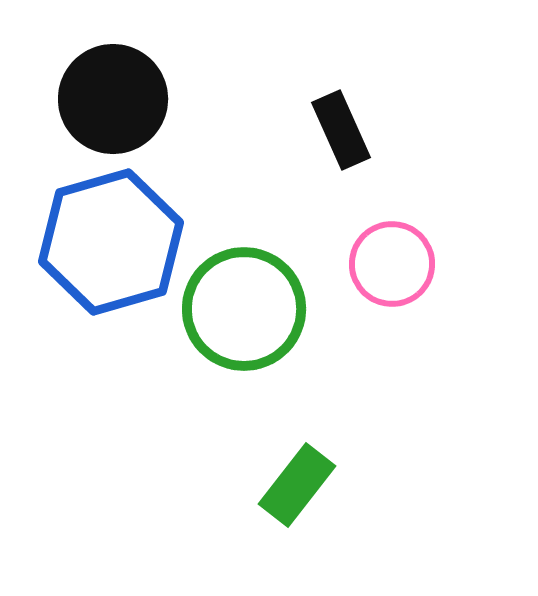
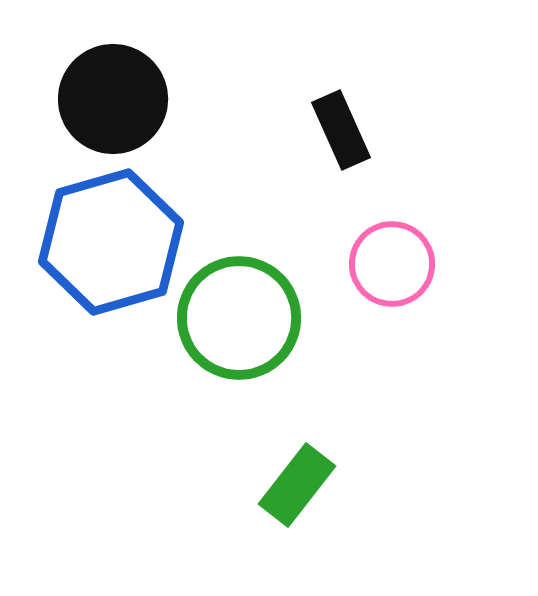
green circle: moved 5 px left, 9 px down
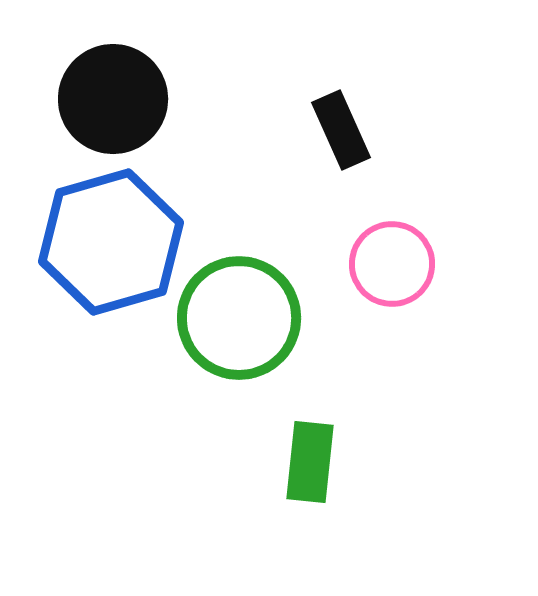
green rectangle: moved 13 px right, 23 px up; rotated 32 degrees counterclockwise
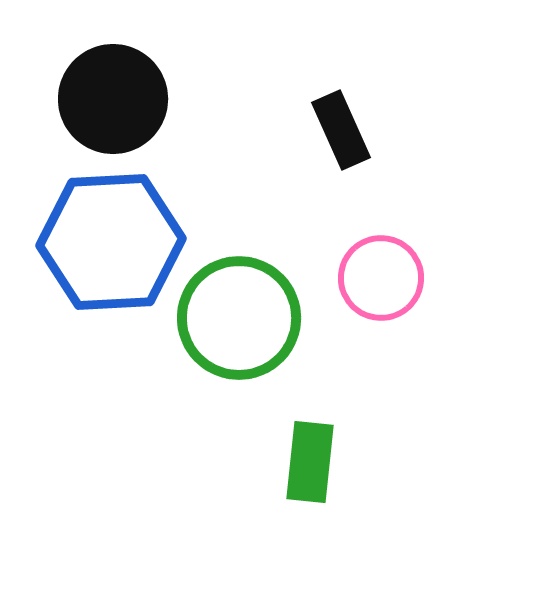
blue hexagon: rotated 13 degrees clockwise
pink circle: moved 11 px left, 14 px down
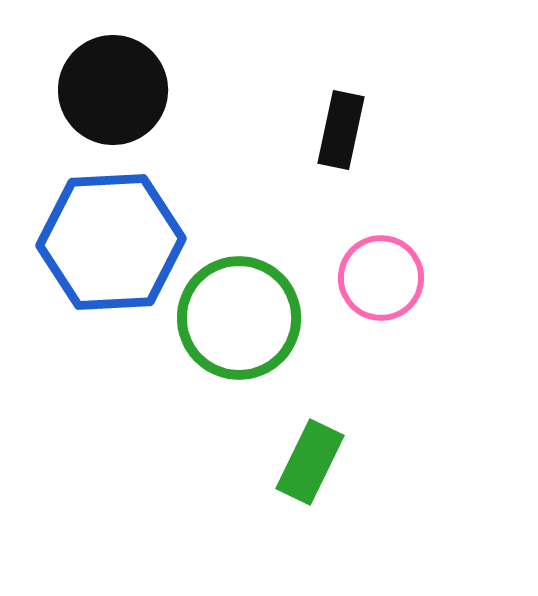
black circle: moved 9 px up
black rectangle: rotated 36 degrees clockwise
green rectangle: rotated 20 degrees clockwise
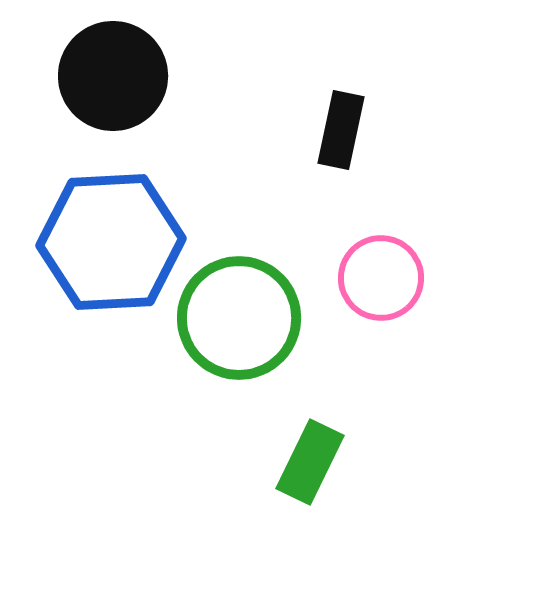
black circle: moved 14 px up
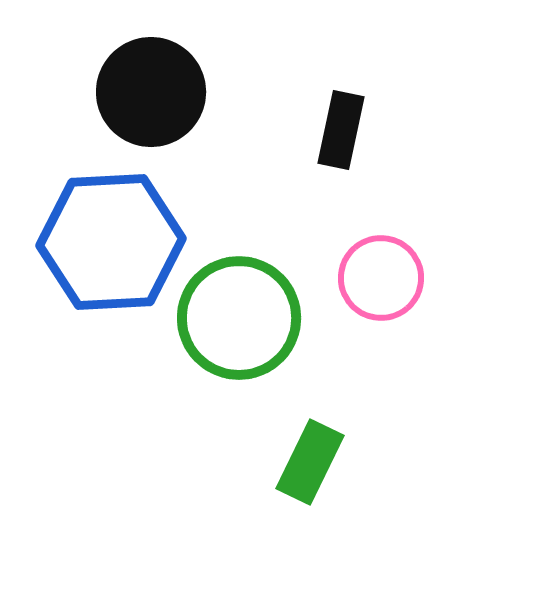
black circle: moved 38 px right, 16 px down
